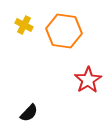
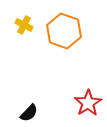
orange hexagon: rotated 12 degrees clockwise
red star: moved 23 px down
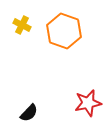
yellow cross: moved 2 px left
red star: rotated 20 degrees clockwise
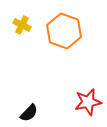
red star: moved 1 px up
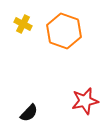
yellow cross: moved 1 px right, 1 px up
red star: moved 3 px left, 1 px up
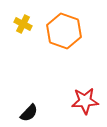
red star: rotated 8 degrees clockwise
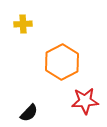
yellow cross: rotated 30 degrees counterclockwise
orange hexagon: moved 2 px left, 31 px down; rotated 12 degrees clockwise
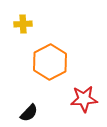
orange hexagon: moved 12 px left
red star: moved 1 px left, 2 px up
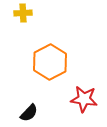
yellow cross: moved 11 px up
red star: rotated 12 degrees clockwise
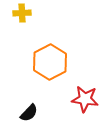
yellow cross: moved 1 px left
red star: moved 1 px right
